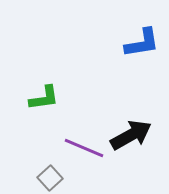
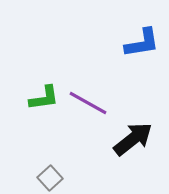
black arrow: moved 2 px right, 4 px down; rotated 9 degrees counterclockwise
purple line: moved 4 px right, 45 px up; rotated 6 degrees clockwise
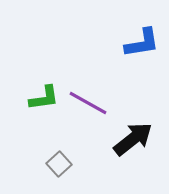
gray square: moved 9 px right, 14 px up
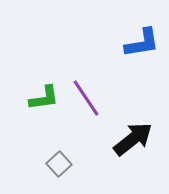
purple line: moved 2 px left, 5 px up; rotated 27 degrees clockwise
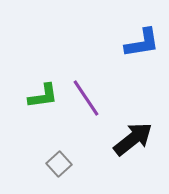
green L-shape: moved 1 px left, 2 px up
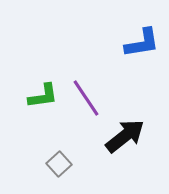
black arrow: moved 8 px left, 3 px up
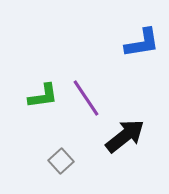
gray square: moved 2 px right, 3 px up
